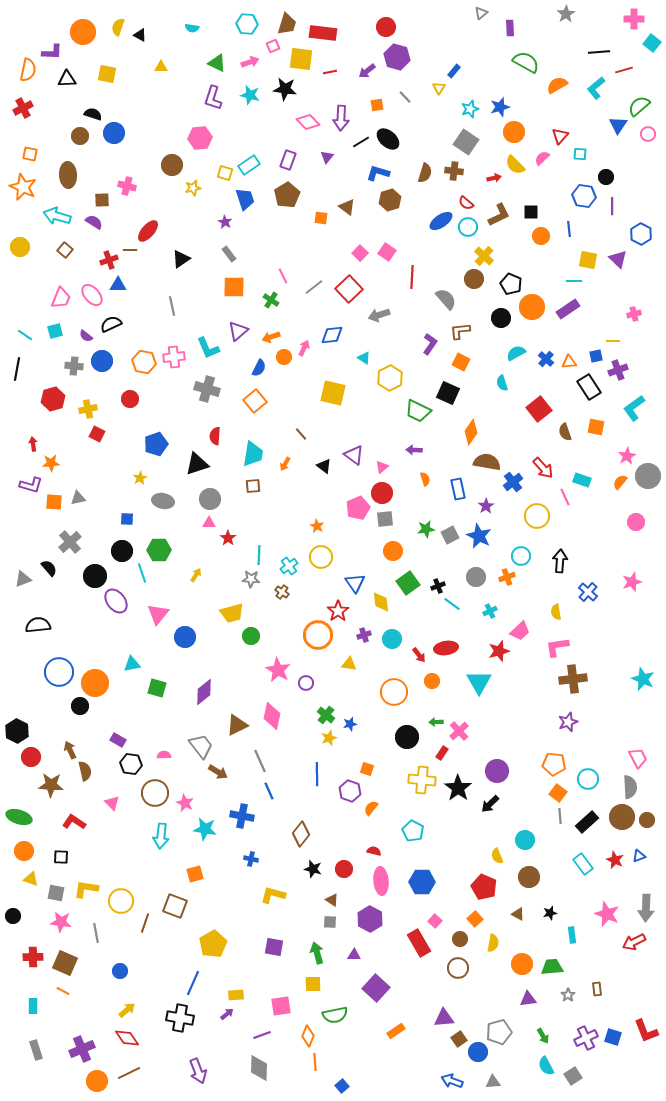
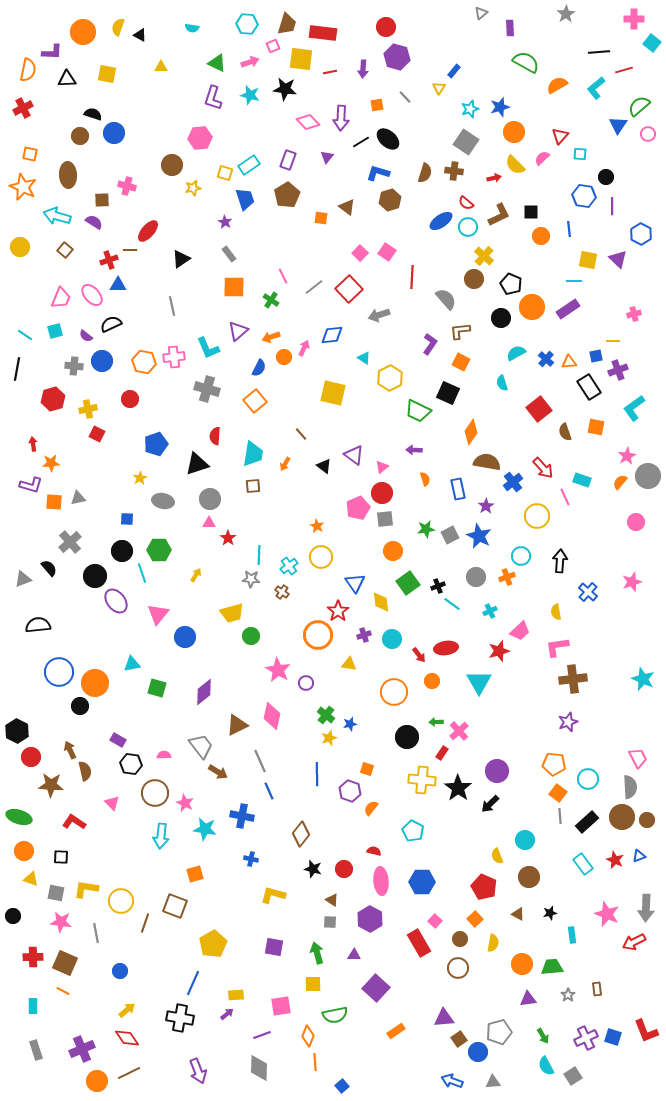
purple arrow at (367, 71): moved 4 px left, 2 px up; rotated 48 degrees counterclockwise
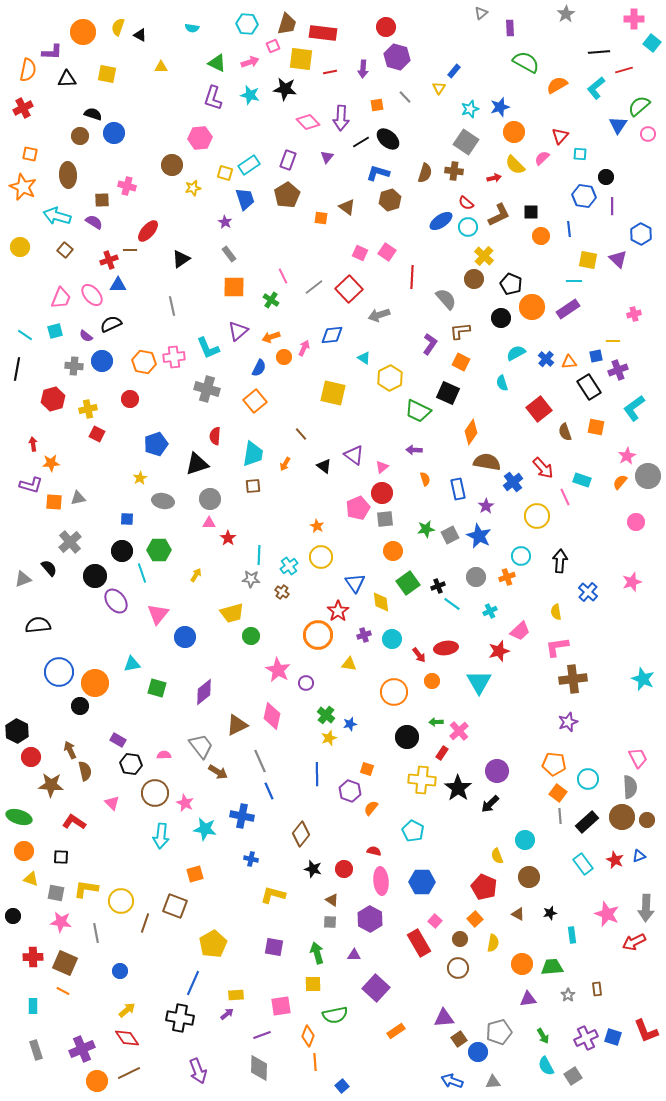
pink square at (360, 253): rotated 21 degrees counterclockwise
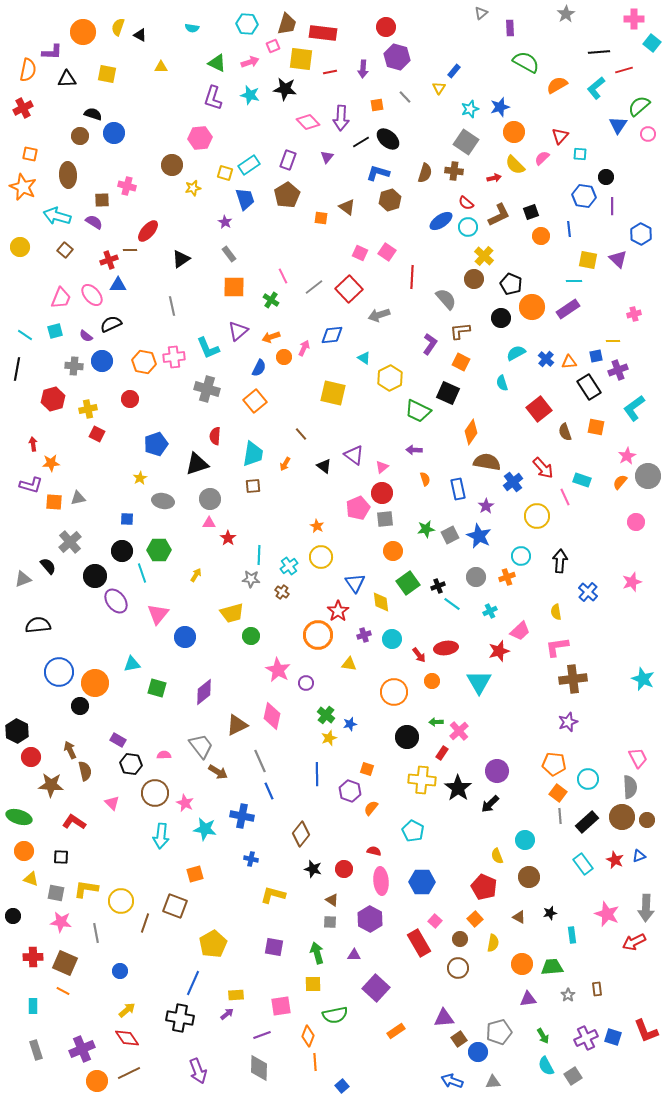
black square at (531, 212): rotated 21 degrees counterclockwise
black semicircle at (49, 568): moved 1 px left, 2 px up
brown triangle at (518, 914): moved 1 px right, 3 px down
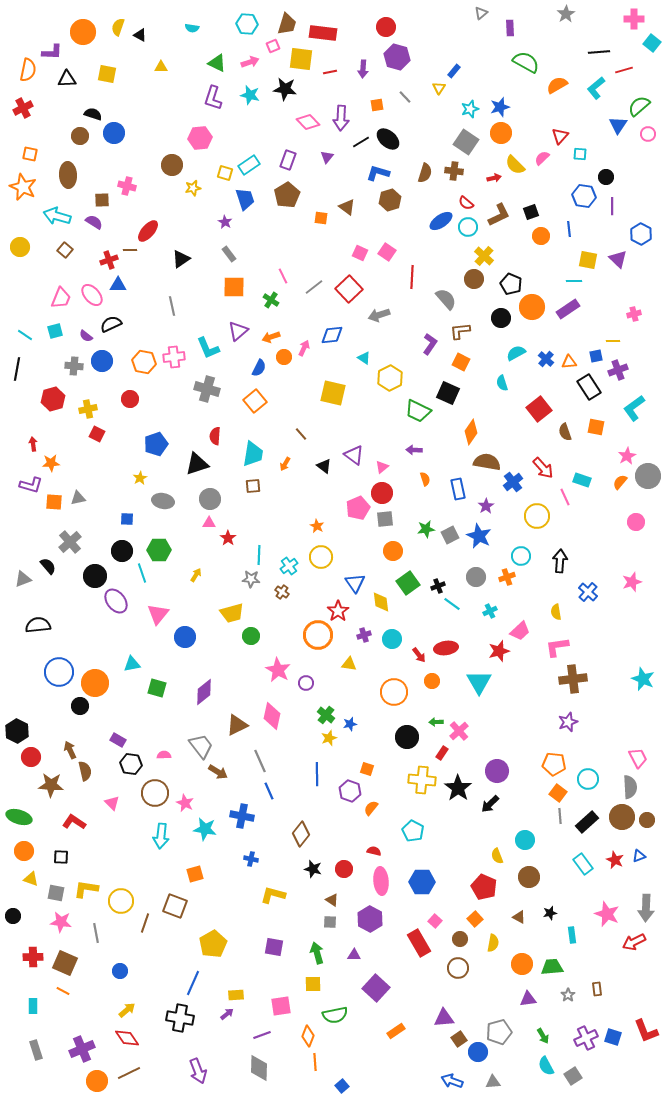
orange circle at (514, 132): moved 13 px left, 1 px down
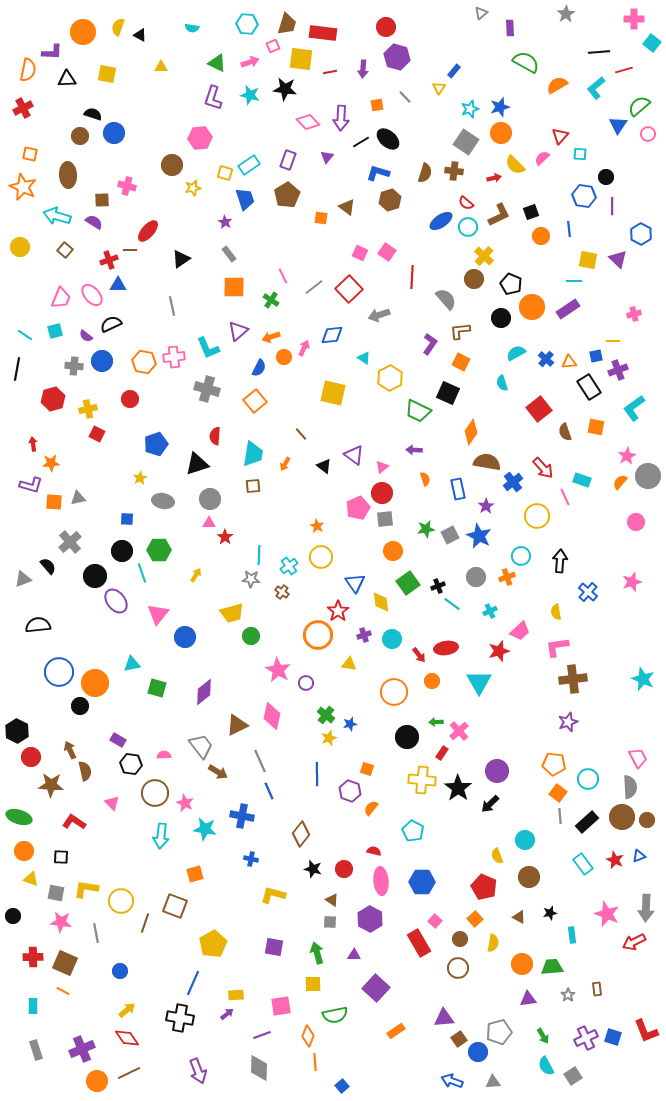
red star at (228, 538): moved 3 px left, 1 px up
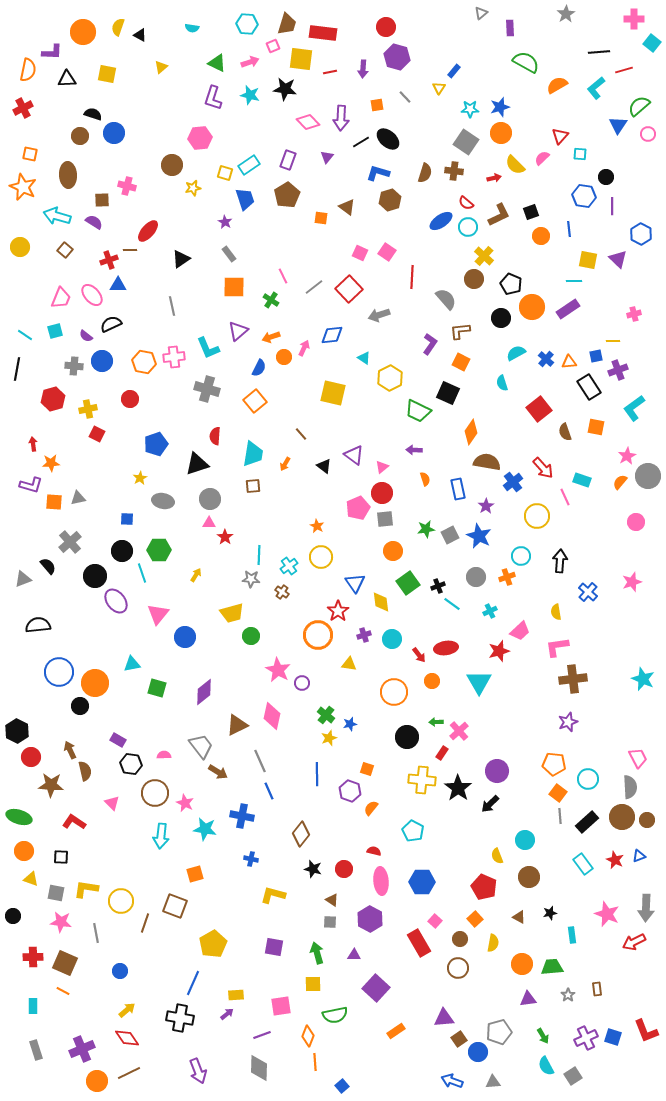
yellow triangle at (161, 67): rotated 40 degrees counterclockwise
cyan star at (470, 109): rotated 18 degrees clockwise
purple circle at (306, 683): moved 4 px left
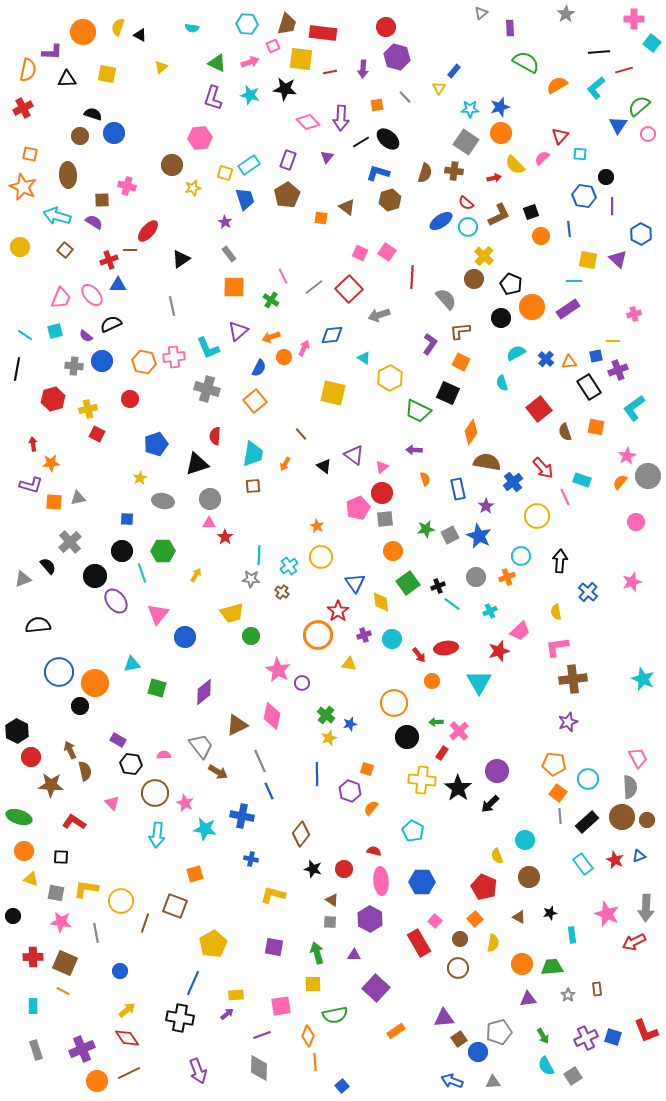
green hexagon at (159, 550): moved 4 px right, 1 px down
orange circle at (394, 692): moved 11 px down
cyan arrow at (161, 836): moved 4 px left, 1 px up
